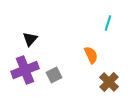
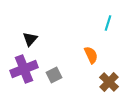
purple cross: moved 1 px left, 1 px up
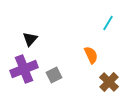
cyan line: rotated 14 degrees clockwise
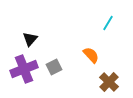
orange semicircle: rotated 18 degrees counterclockwise
gray square: moved 8 px up
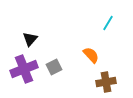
brown cross: moved 3 px left; rotated 36 degrees clockwise
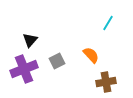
black triangle: moved 1 px down
gray square: moved 3 px right, 6 px up
